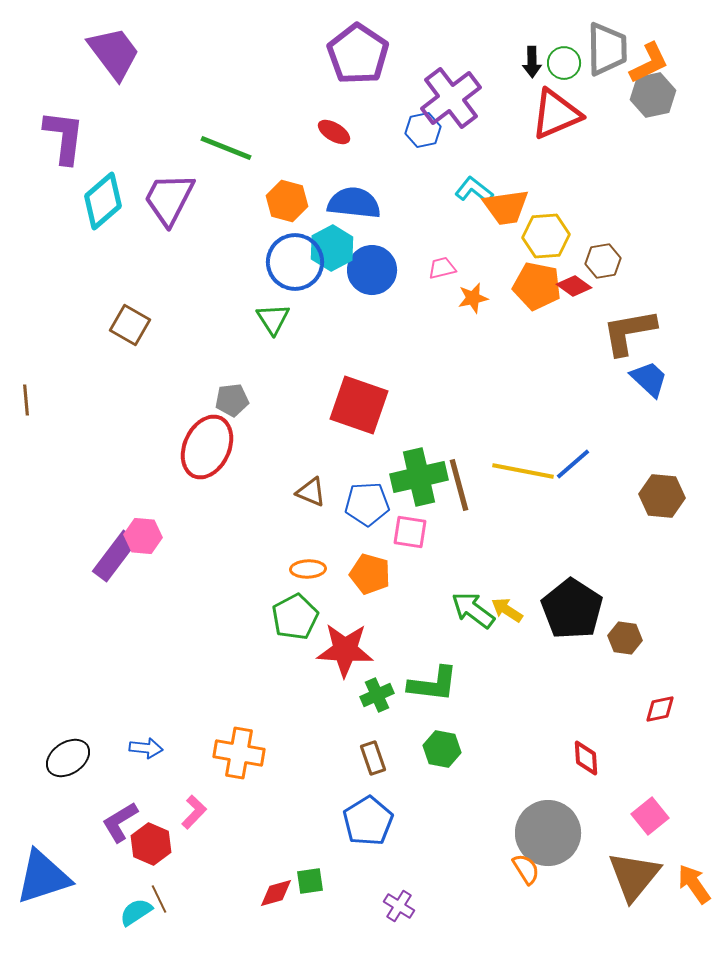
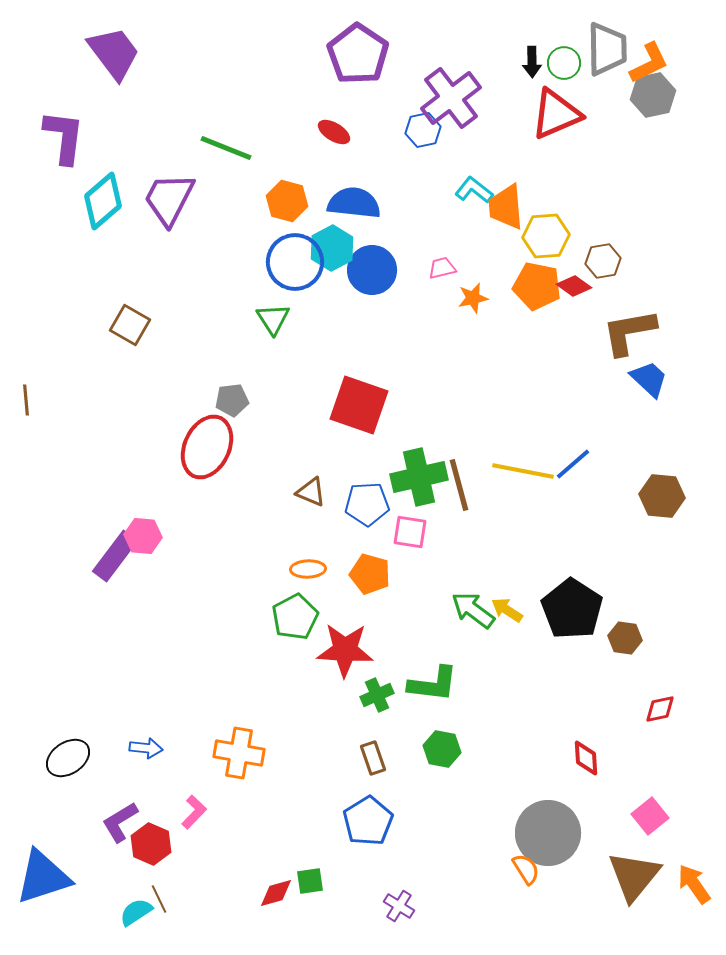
orange trapezoid at (506, 207): rotated 93 degrees clockwise
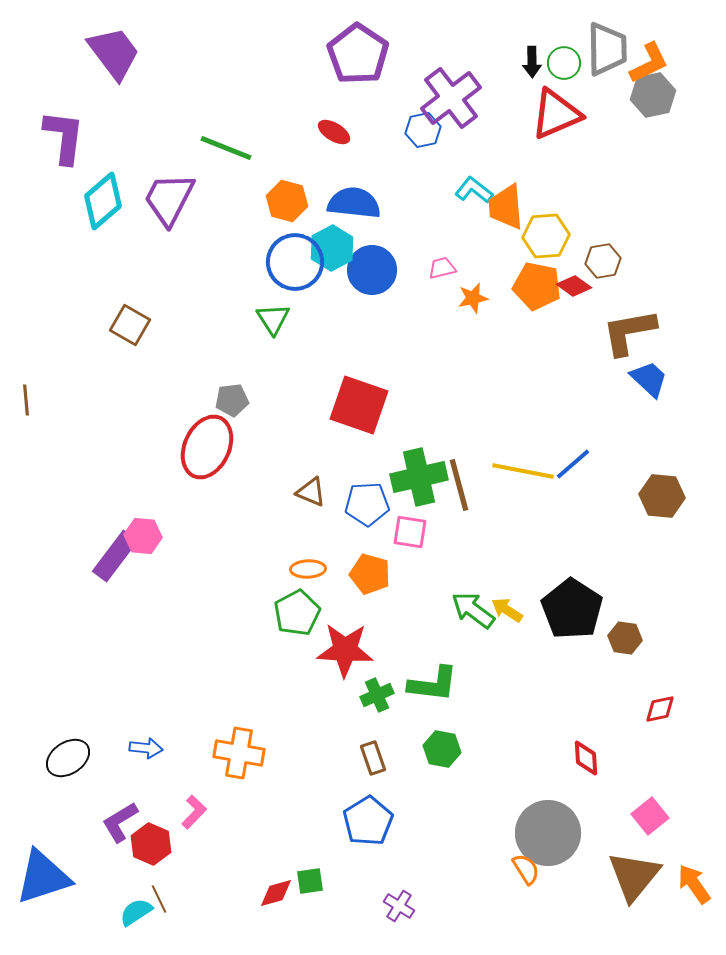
green pentagon at (295, 617): moved 2 px right, 4 px up
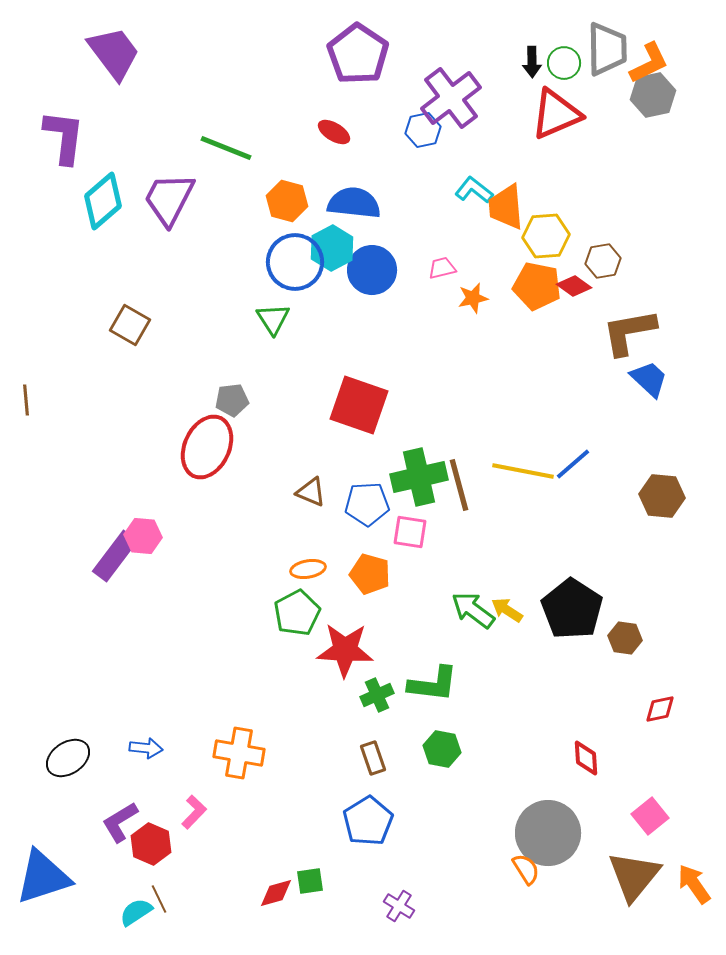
orange ellipse at (308, 569): rotated 8 degrees counterclockwise
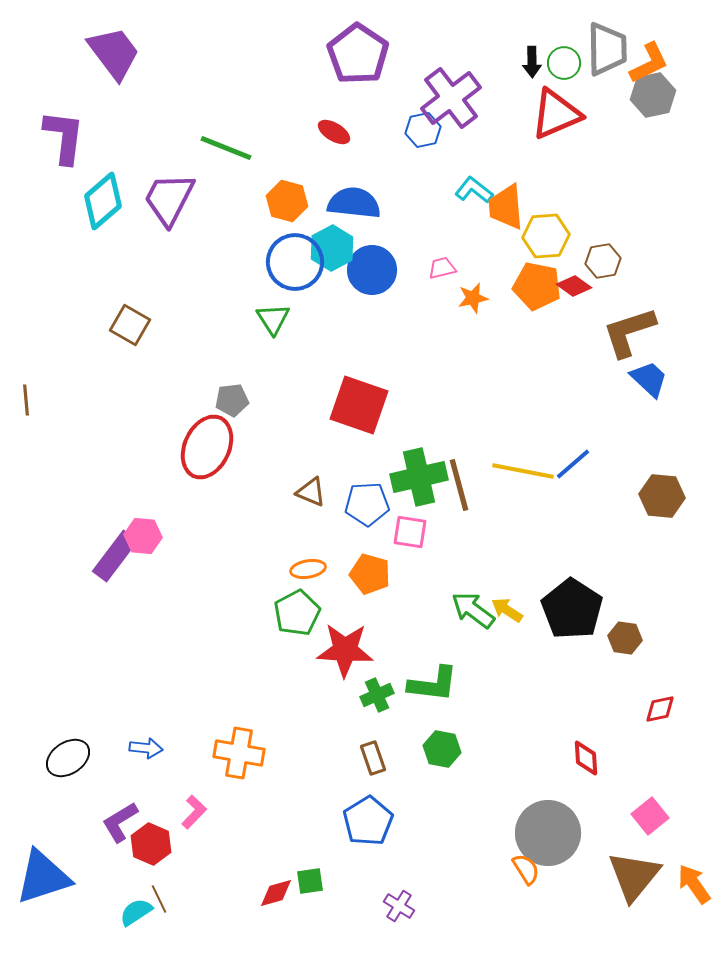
brown L-shape at (629, 332): rotated 8 degrees counterclockwise
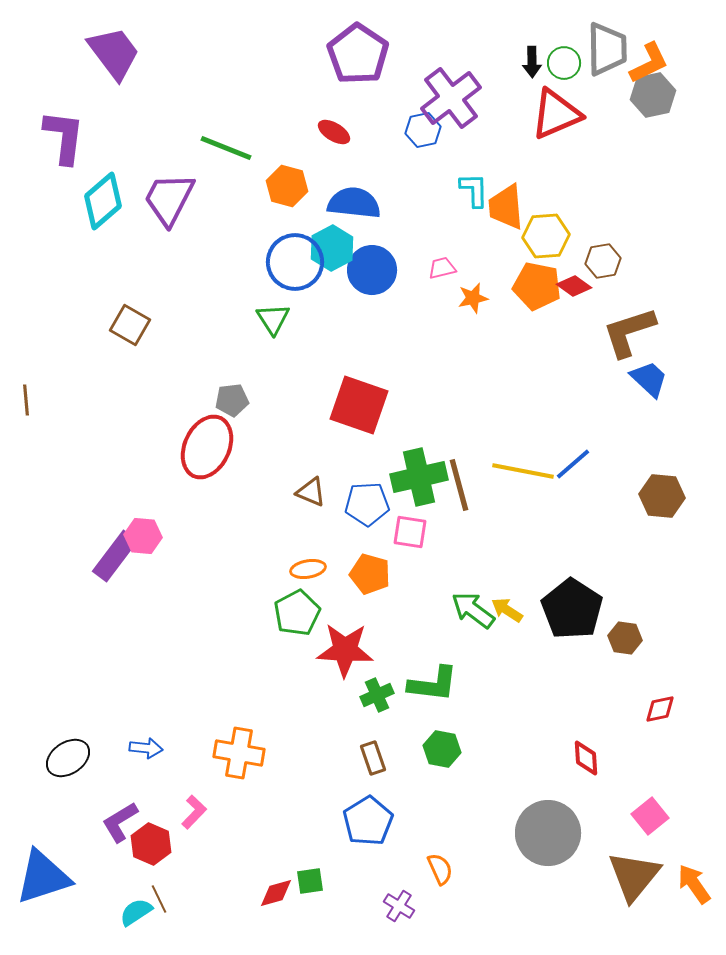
cyan L-shape at (474, 190): rotated 51 degrees clockwise
orange hexagon at (287, 201): moved 15 px up
orange semicircle at (526, 869): moved 86 px left; rotated 8 degrees clockwise
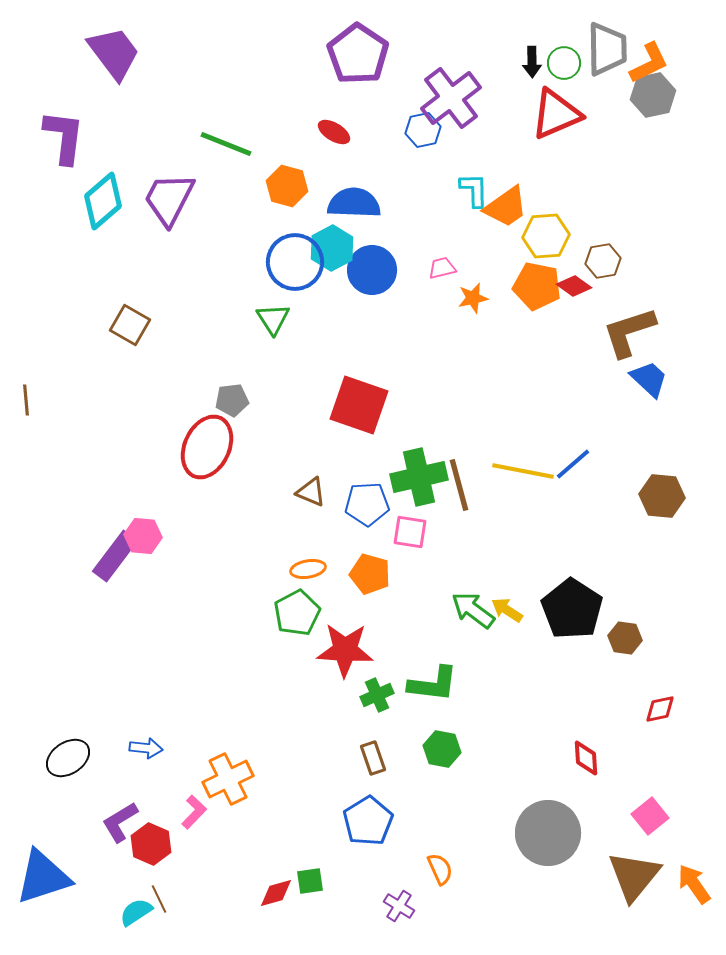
green line at (226, 148): moved 4 px up
blue semicircle at (354, 203): rotated 4 degrees counterclockwise
orange trapezoid at (506, 207): rotated 120 degrees counterclockwise
orange cross at (239, 753): moved 11 px left, 26 px down; rotated 36 degrees counterclockwise
